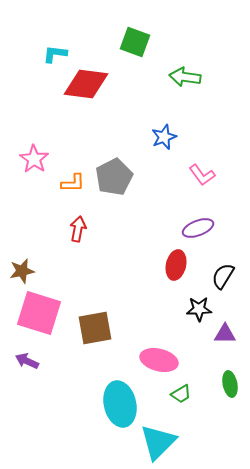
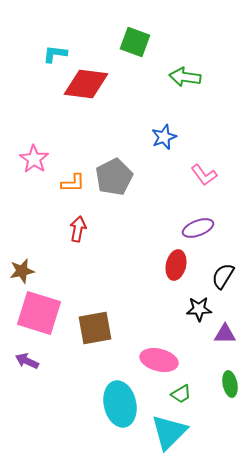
pink L-shape: moved 2 px right
cyan triangle: moved 11 px right, 10 px up
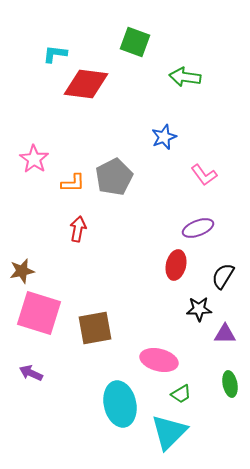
purple arrow: moved 4 px right, 12 px down
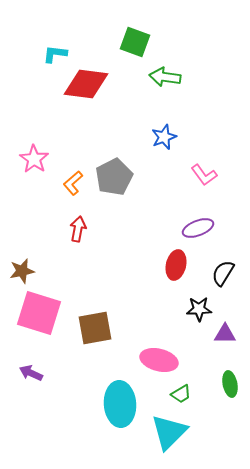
green arrow: moved 20 px left
orange L-shape: rotated 140 degrees clockwise
black semicircle: moved 3 px up
cyan ellipse: rotated 9 degrees clockwise
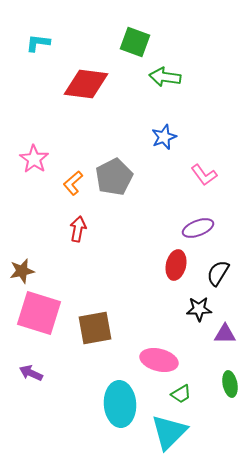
cyan L-shape: moved 17 px left, 11 px up
black semicircle: moved 5 px left
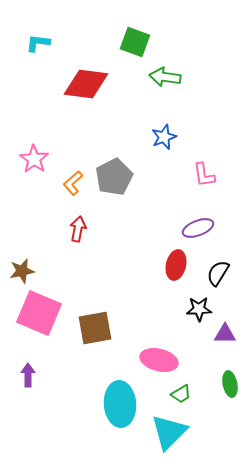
pink L-shape: rotated 28 degrees clockwise
pink square: rotated 6 degrees clockwise
purple arrow: moved 3 px left, 2 px down; rotated 65 degrees clockwise
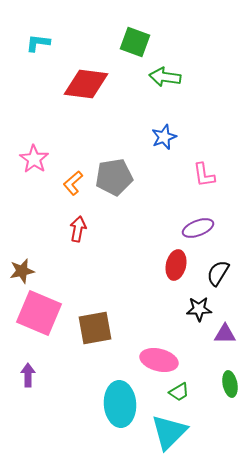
gray pentagon: rotated 18 degrees clockwise
green trapezoid: moved 2 px left, 2 px up
